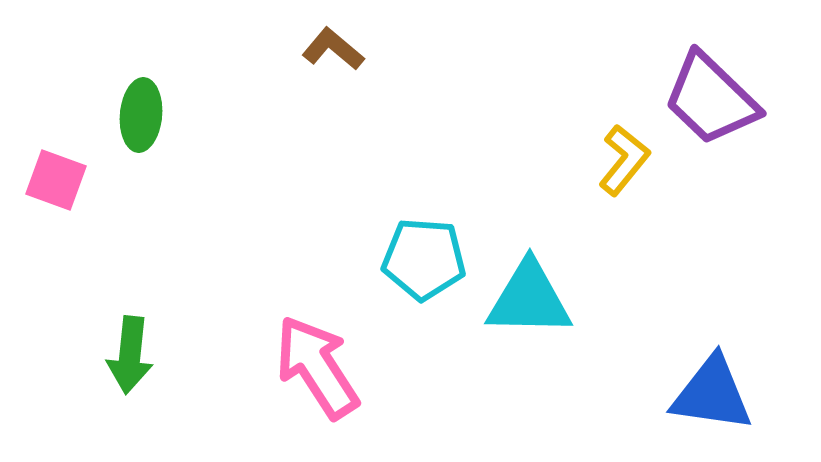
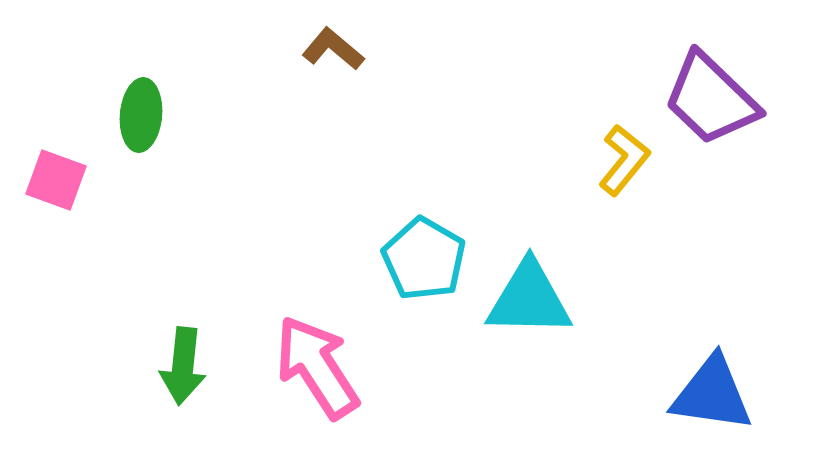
cyan pentagon: rotated 26 degrees clockwise
green arrow: moved 53 px right, 11 px down
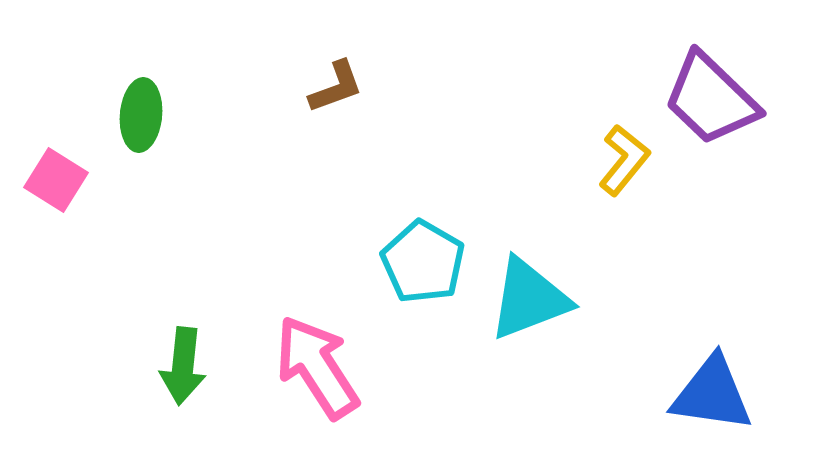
brown L-shape: moved 3 px right, 38 px down; rotated 120 degrees clockwise
pink square: rotated 12 degrees clockwise
cyan pentagon: moved 1 px left, 3 px down
cyan triangle: rotated 22 degrees counterclockwise
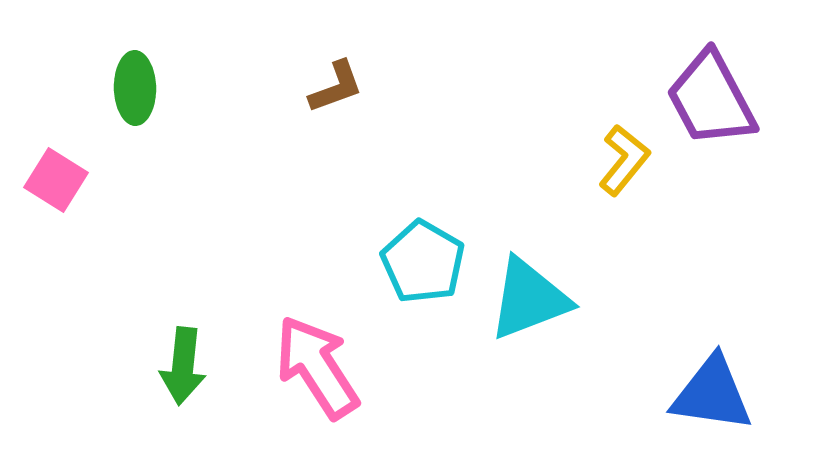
purple trapezoid: rotated 18 degrees clockwise
green ellipse: moved 6 px left, 27 px up; rotated 6 degrees counterclockwise
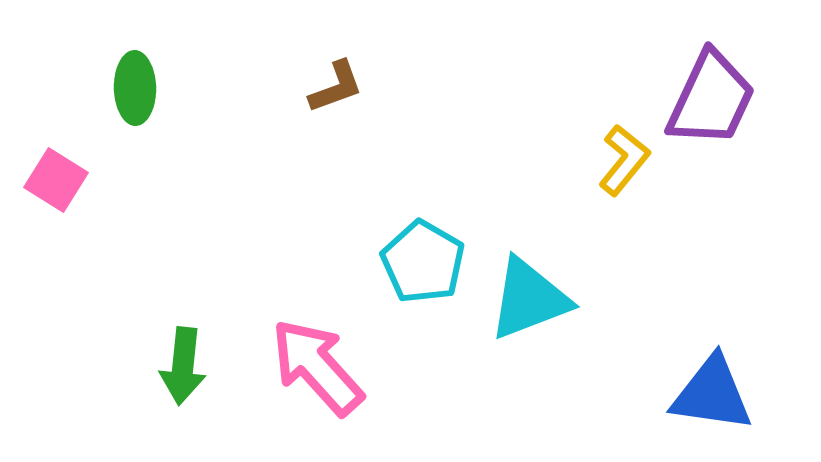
purple trapezoid: rotated 127 degrees counterclockwise
pink arrow: rotated 9 degrees counterclockwise
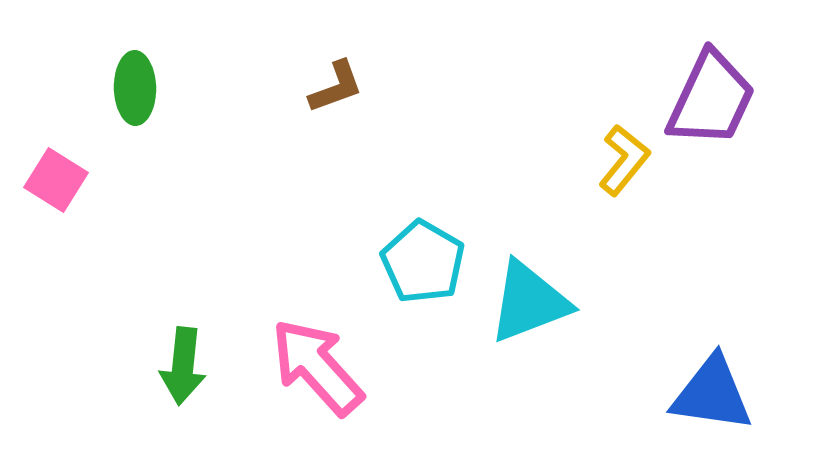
cyan triangle: moved 3 px down
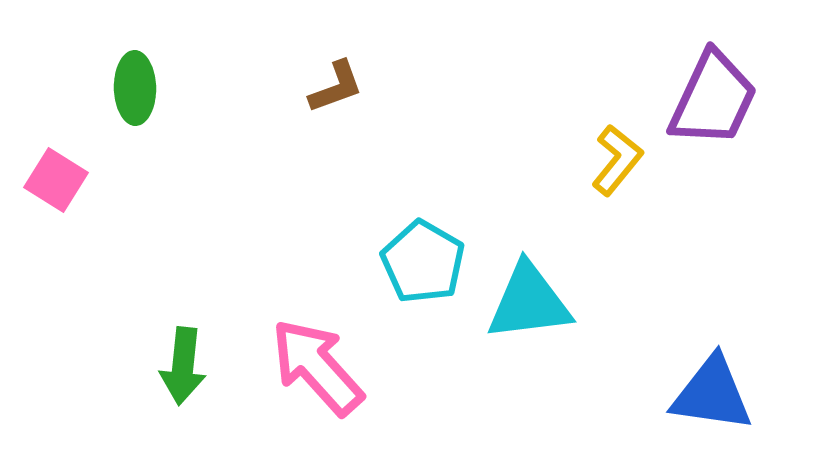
purple trapezoid: moved 2 px right
yellow L-shape: moved 7 px left
cyan triangle: rotated 14 degrees clockwise
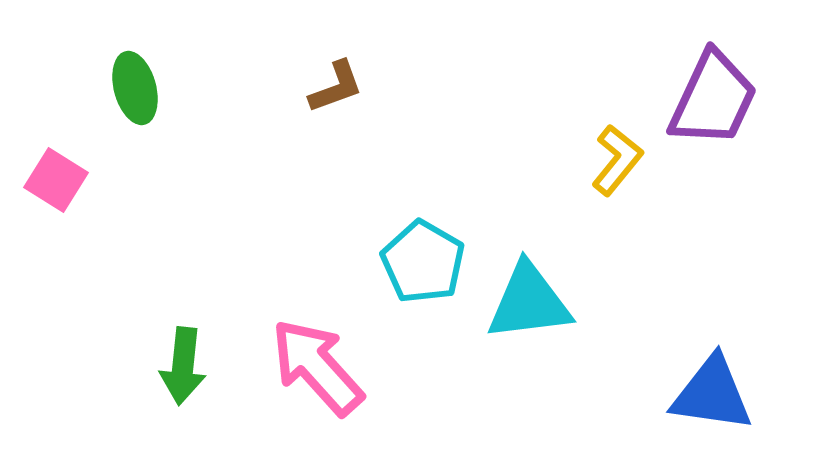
green ellipse: rotated 14 degrees counterclockwise
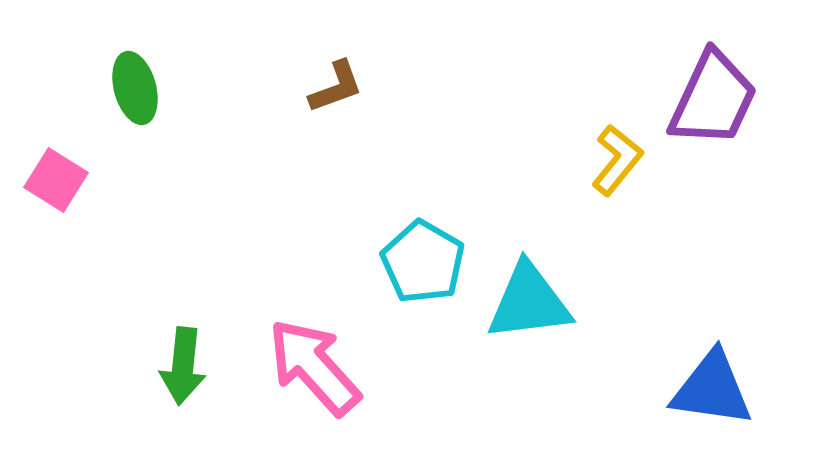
pink arrow: moved 3 px left
blue triangle: moved 5 px up
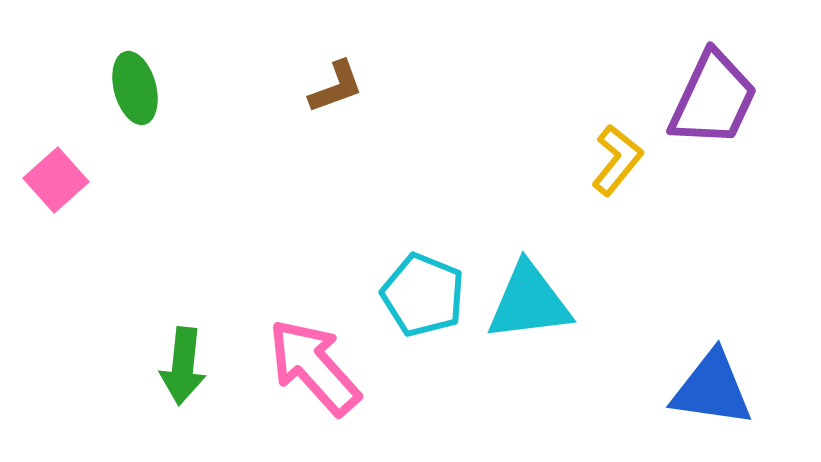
pink square: rotated 16 degrees clockwise
cyan pentagon: moved 33 px down; rotated 8 degrees counterclockwise
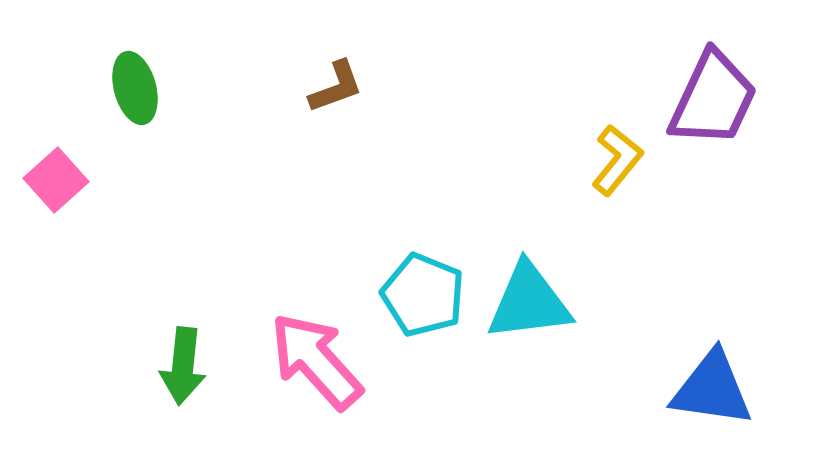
pink arrow: moved 2 px right, 6 px up
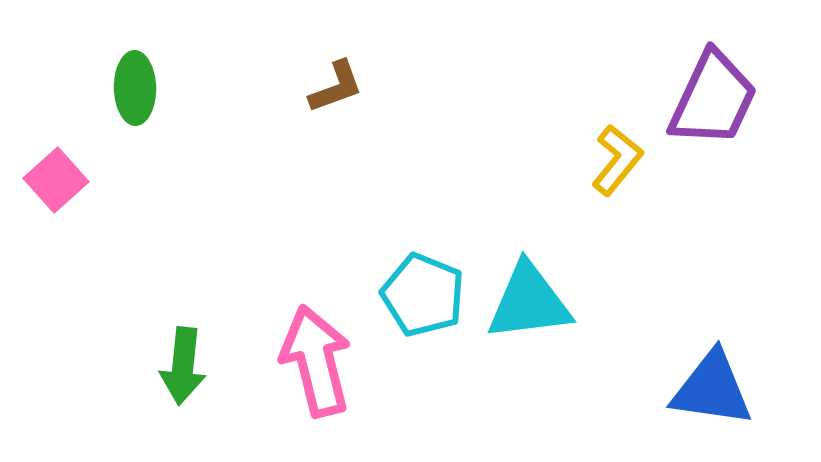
green ellipse: rotated 14 degrees clockwise
pink arrow: rotated 28 degrees clockwise
